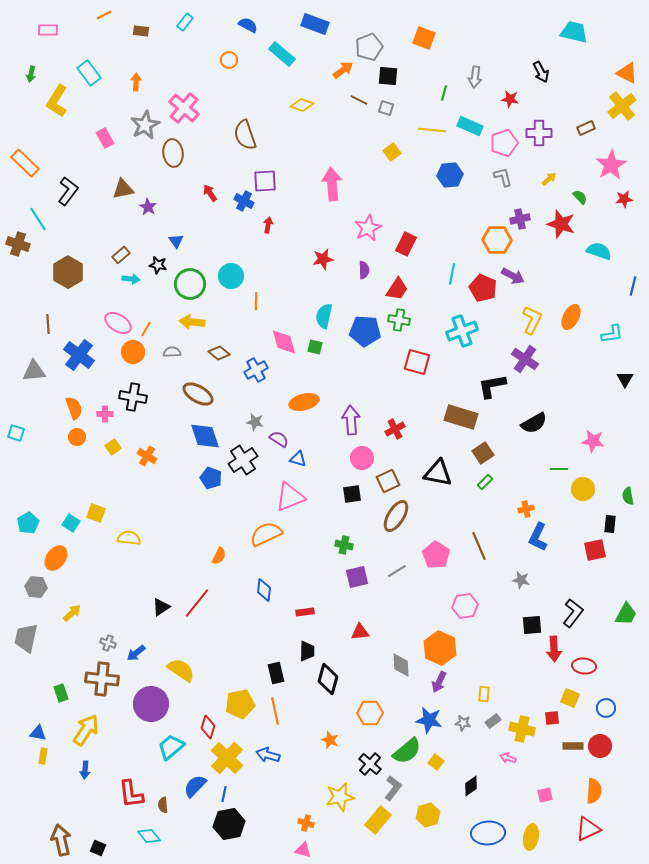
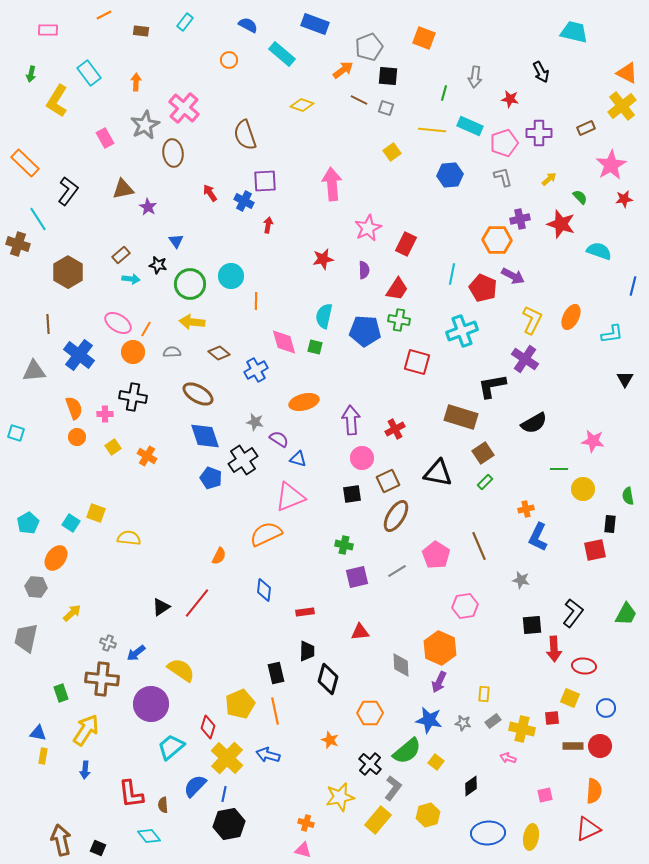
yellow pentagon at (240, 704): rotated 12 degrees counterclockwise
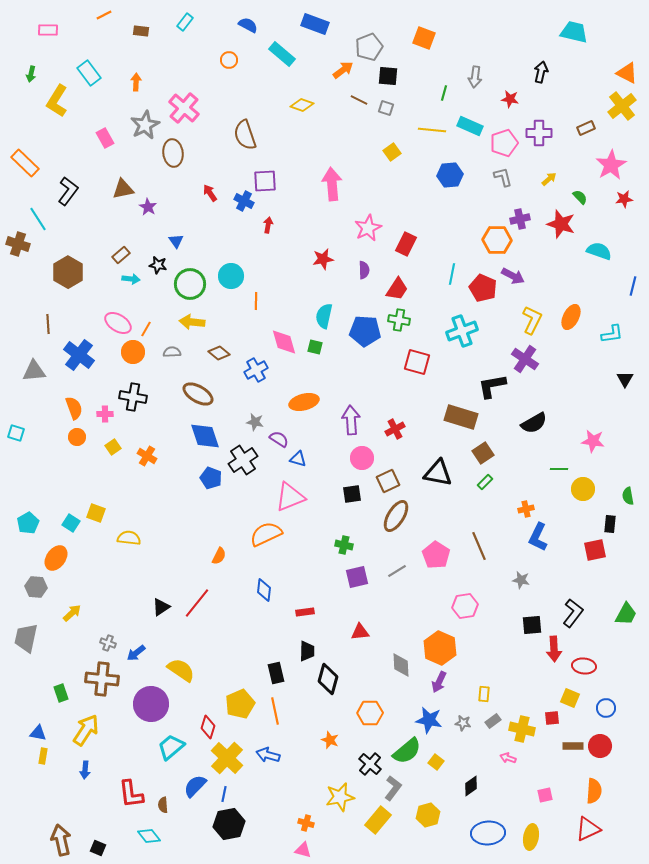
black arrow at (541, 72): rotated 140 degrees counterclockwise
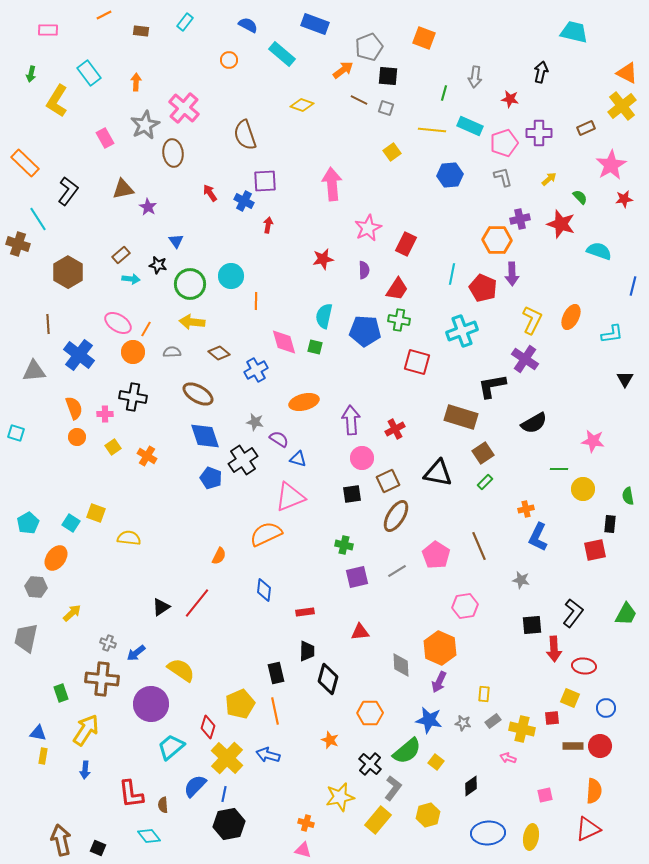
purple arrow at (513, 276): moved 1 px left, 2 px up; rotated 60 degrees clockwise
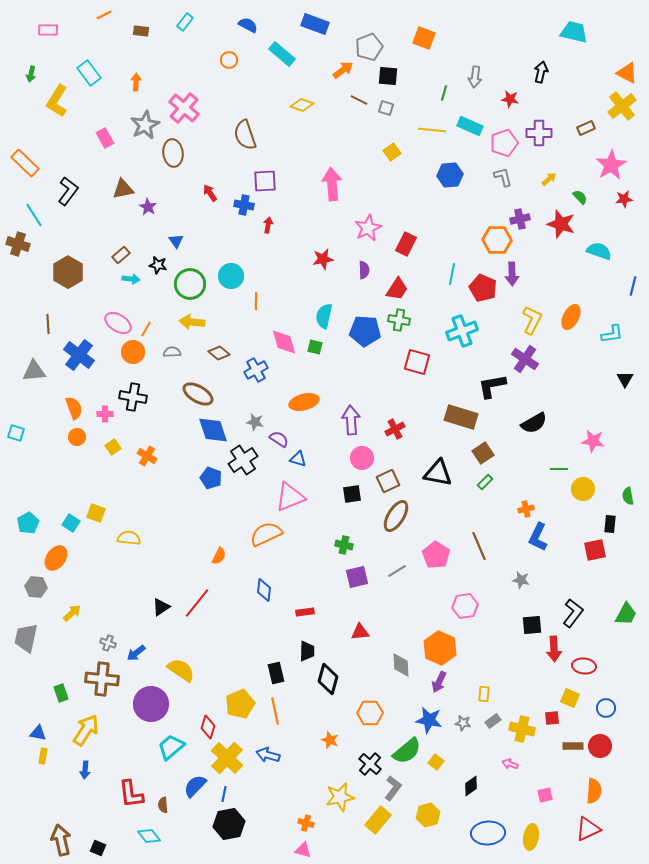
blue cross at (244, 201): moved 4 px down; rotated 18 degrees counterclockwise
cyan line at (38, 219): moved 4 px left, 4 px up
blue diamond at (205, 436): moved 8 px right, 6 px up
pink arrow at (508, 758): moved 2 px right, 6 px down
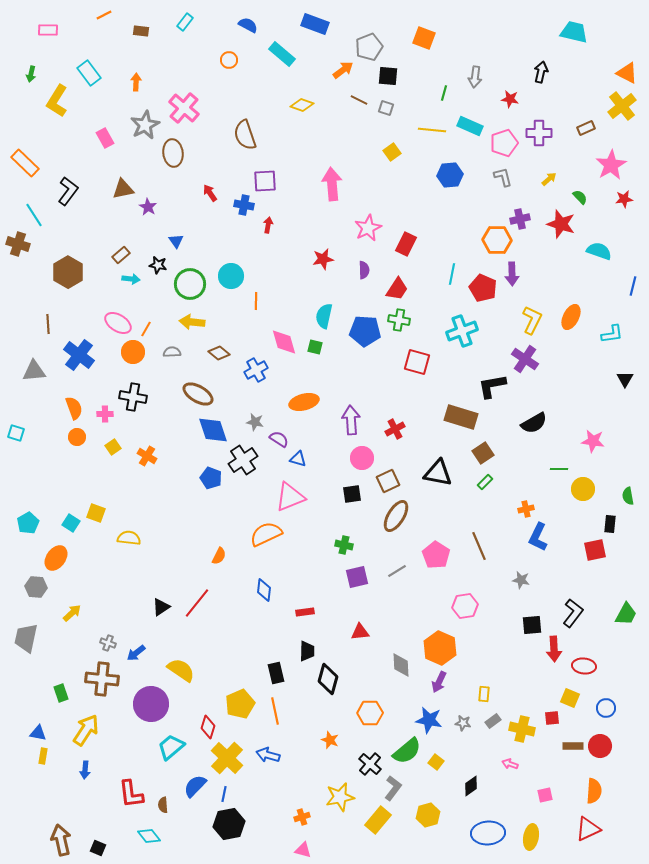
orange cross at (306, 823): moved 4 px left, 6 px up; rotated 35 degrees counterclockwise
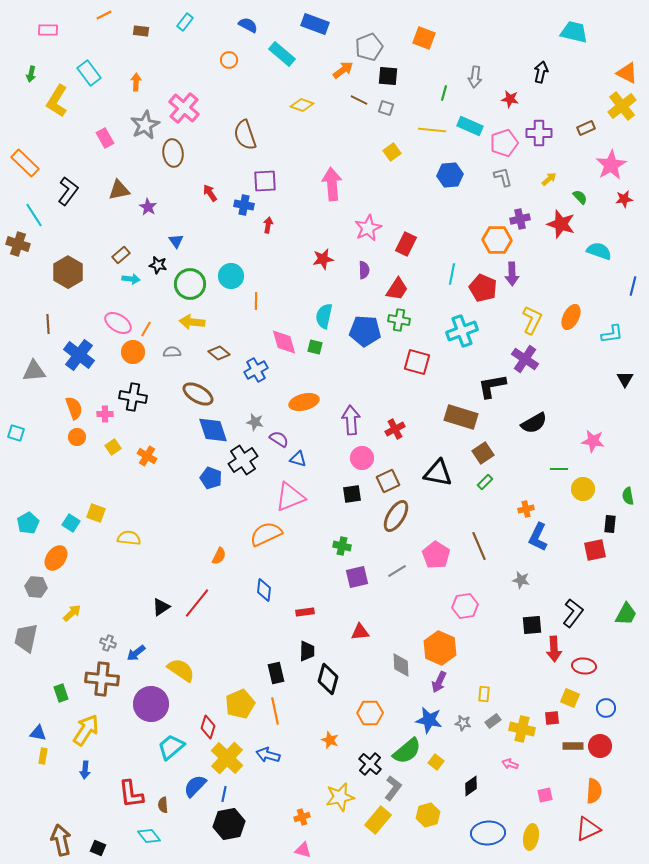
brown triangle at (123, 189): moved 4 px left, 1 px down
green cross at (344, 545): moved 2 px left, 1 px down
